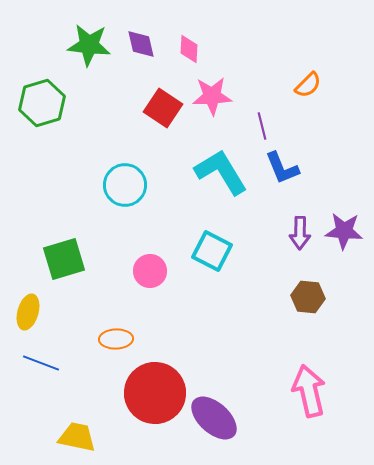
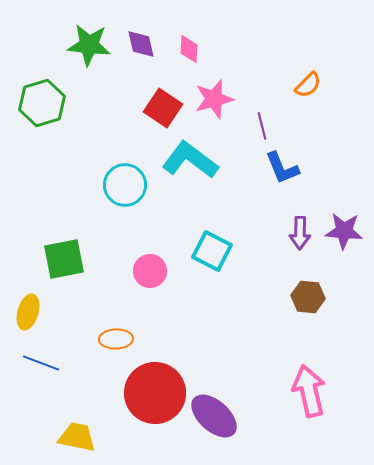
pink star: moved 2 px right, 3 px down; rotated 12 degrees counterclockwise
cyan L-shape: moved 31 px left, 12 px up; rotated 22 degrees counterclockwise
green square: rotated 6 degrees clockwise
purple ellipse: moved 2 px up
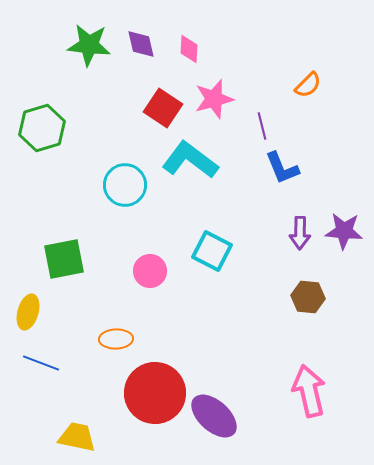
green hexagon: moved 25 px down
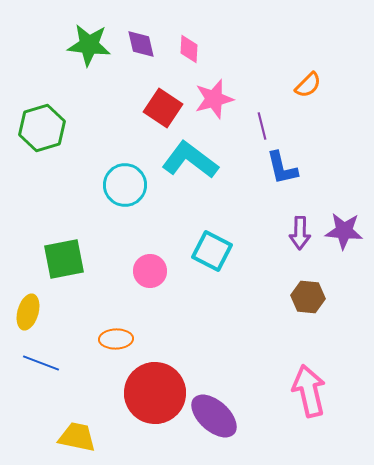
blue L-shape: rotated 9 degrees clockwise
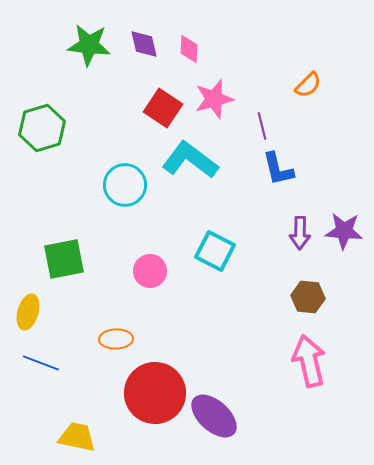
purple diamond: moved 3 px right
blue L-shape: moved 4 px left, 1 px down
cyan square: moved 3 px right
pink arrow: moved 30 px up
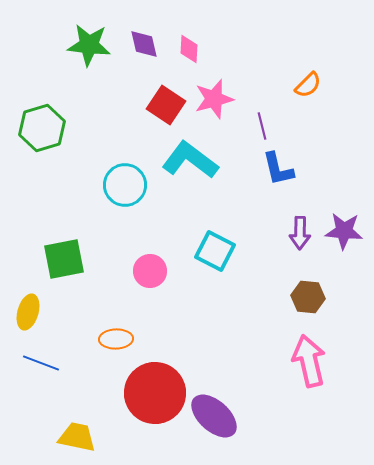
red square: moved 3 px right, 3 px up
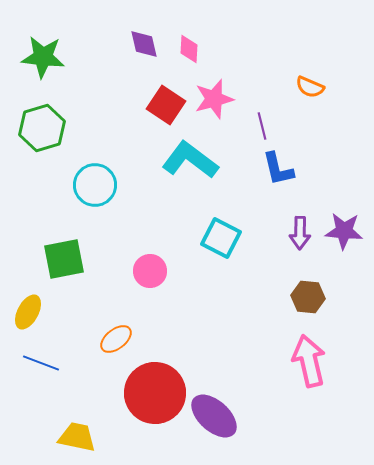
green star: moved 46 px left, 12 px down
orange semicircle: moved 2 px right, 2 px down; rotated 68 degrees clockwise
cyan circle: moved 30 px left
cyan square: moved 6 px right, 13 px up
yellow ellipse: rotated 12 degrees clockwise
orange ellipse: rotated 36 degrees counterclockwise
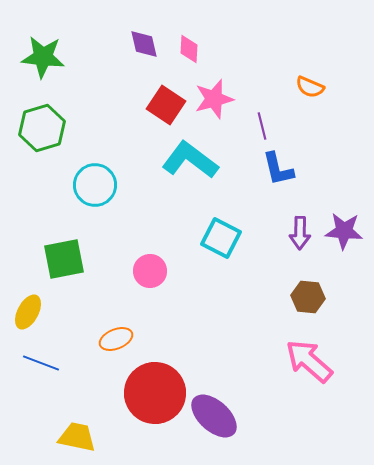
orange ellipse: rotated 16 degrees clockwise
pink arrow: rotated 36 degrees counterclockwise
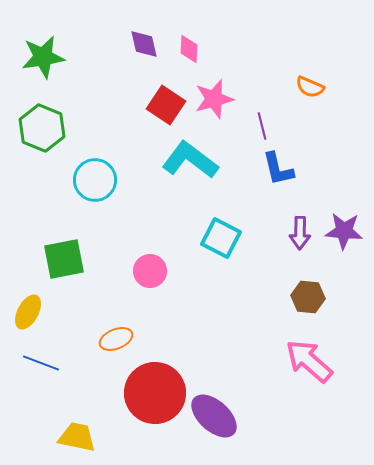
green star: rotated 15 degrees counterclockwise
green hexagon: rotated 21 degrees counterclockwise
cyan circle: moved 5 px up
